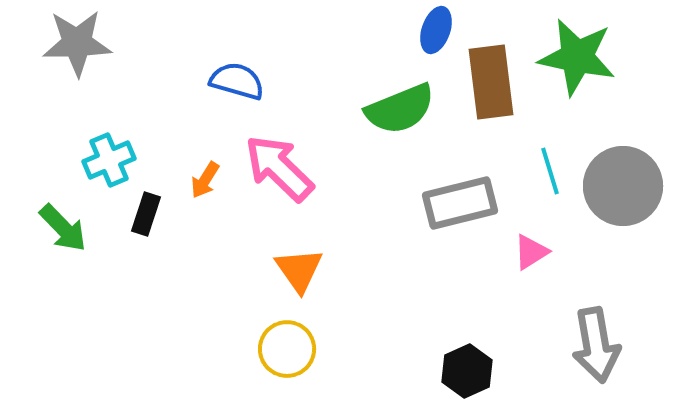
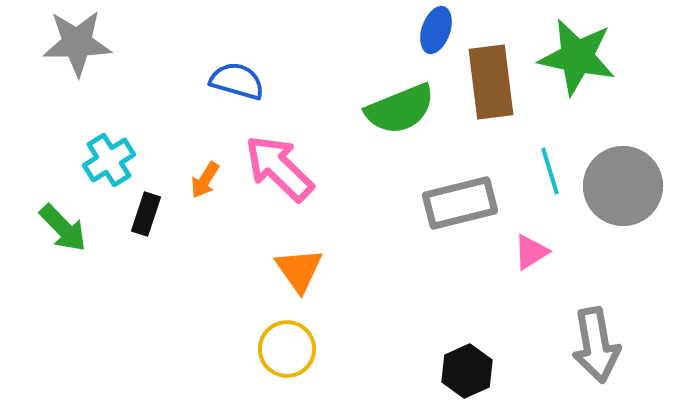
cyan cross: rotated 9 degrees counterclockwise
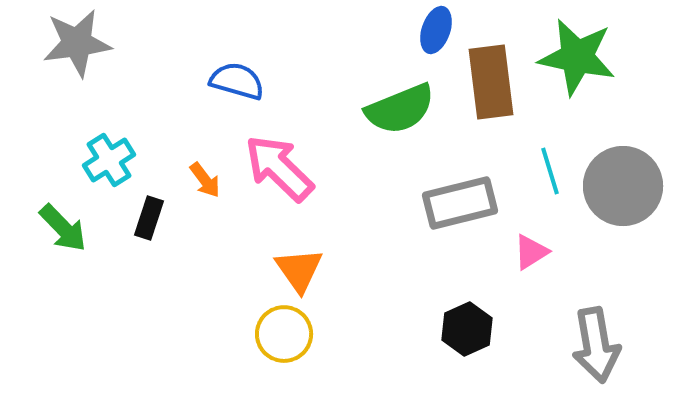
gray star: rotated 6 degrees counterclockwise
orange arrow: rotated 69 degrees counterclockwise
black rectangle: moved 3 px right, 4 px down
yellow circle: moved 3 px left, 15 px up
black hexagon: moved 42 px up
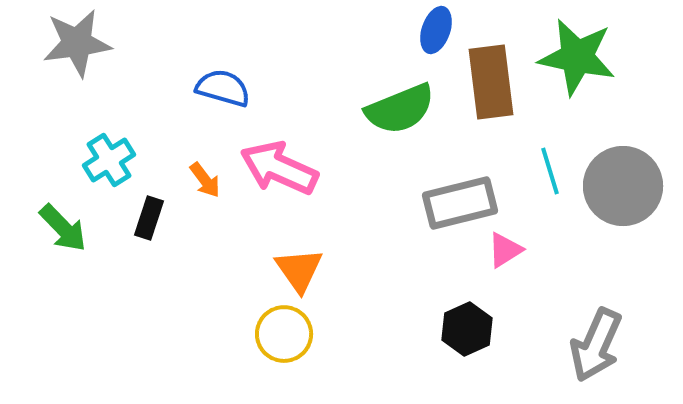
blue semicircle: moved 14 px left, 7 px down
pink arrow: rotated 20 degrees counterclockwise
pink triangle: moved 26 px left, 2 px up
gray arrow: rotated 34 degrees clockwise
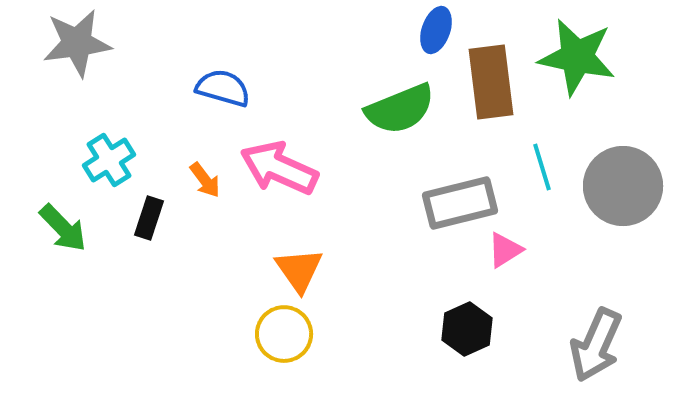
cyan line: moved 8 px left, 4 px up
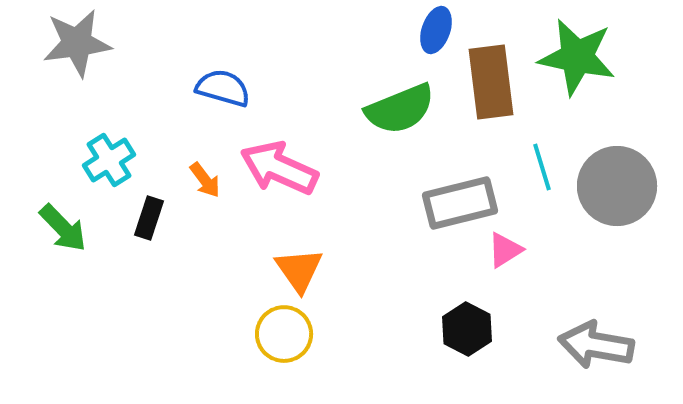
gray circle: moved 6 px left
black hexagon: rotated 9 degrees counterclockwise
gray arrow: rotated 76 degrees clockwise
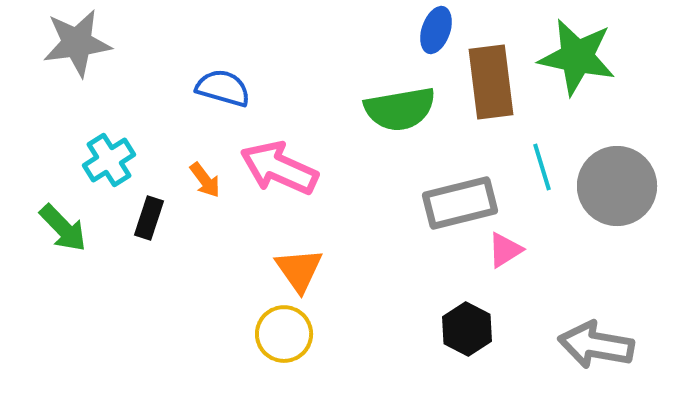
green semicircle: rotated 12 degrees clockwise
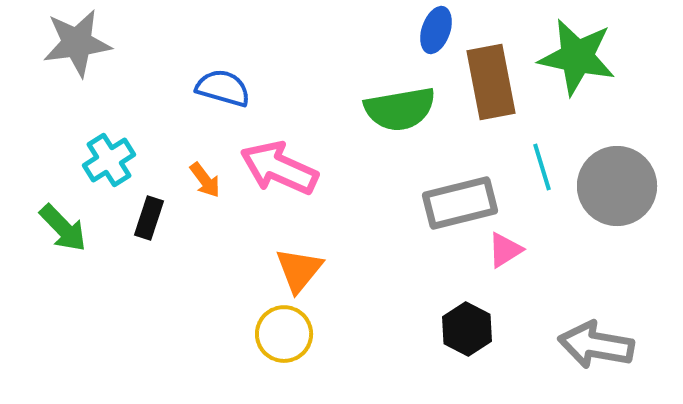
brown rectangle: rotated 4 degrees counterclockwise
orange triangle: rotated 14 degrees clockwise
